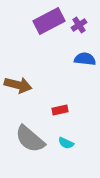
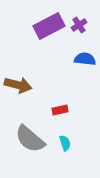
purple rectangle: moved 5 px down
cyan semicircle: moved 1 px left; rotated 133 degrees counterclockwise
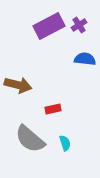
red rectangle: moved 7 px left, 1 px up
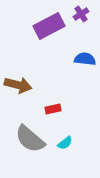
purple cross: moved 2 px right, 11 px up
cyan semicircle: rotated 70 degrees clockwise
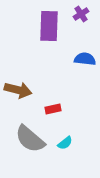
purple rectangle: rotated 60 degrees counterclockwise
brown arrow: moved 5 px down
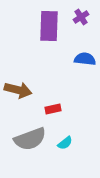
purple cross: moved 3 px down
gray semicircle: rotated 60 degrees counterclockwise
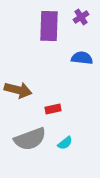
blue semicircle: moved 3 px left, 1 px up
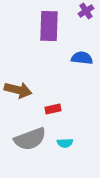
purple cross: moved 5 px right, 6 px up
cyan semicircle: rotated 35 degrees clockwise
